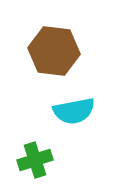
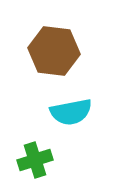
cyan semicircle: moved 3 px left, 1 px down
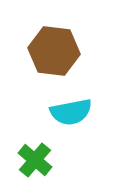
green cross: rotated 32 degrees counterclockwise
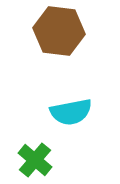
brown hexagon: moved 5 px right, 20 px up
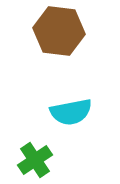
green cross: rotated 16 degrees clockwise
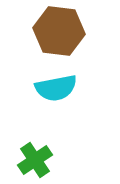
cyan semicircle: moved 15 px left, 24 px up
